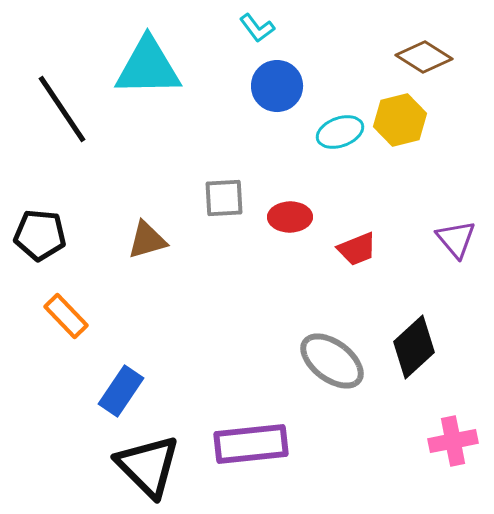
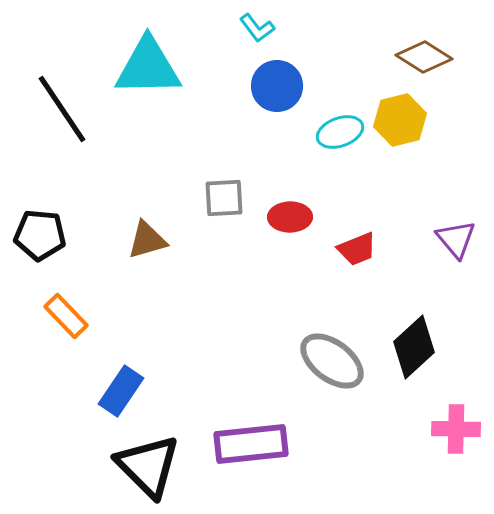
pink cross: moved 3 px right, 12 px up; rotated 12 degrees clockwise
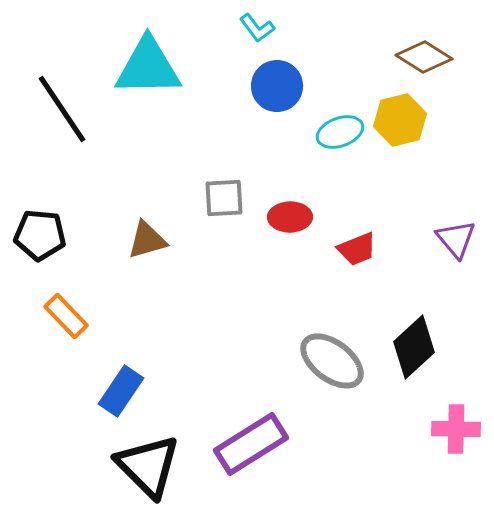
purple rectangle: rotated 26 degrees counterclockwise
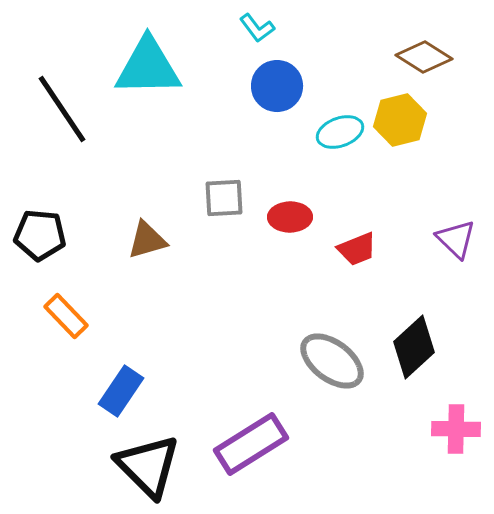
purple triangle: rotated 6 degrees counterclockwise
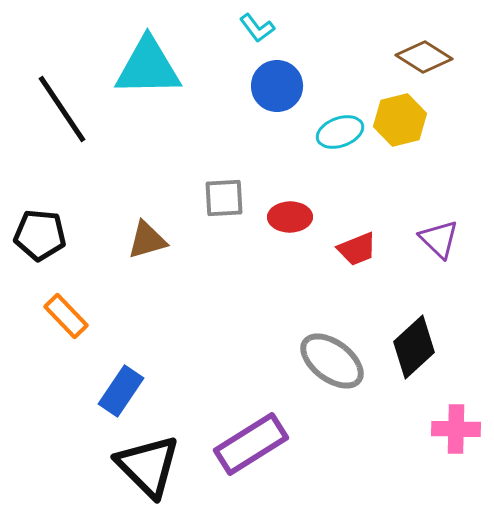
purple triangle: moved 17 px left
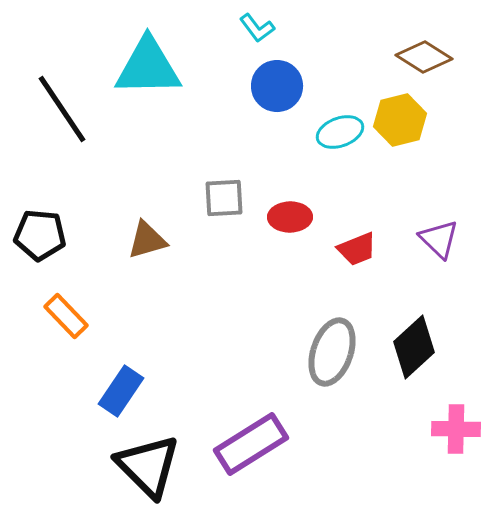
gray ellipse: moved 9 px up; rotated 72 degrees clockwise
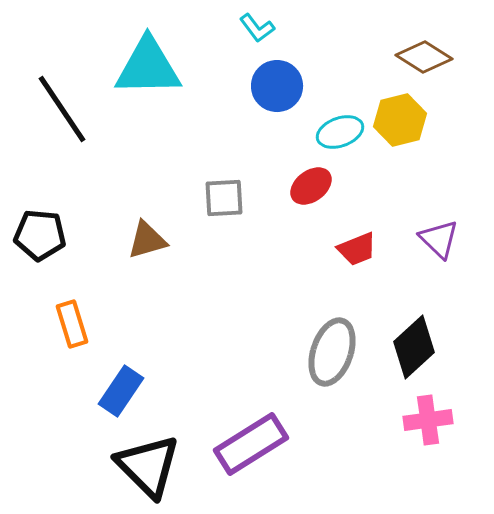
red ellipse: moved 21 px right, 31 px up; rotated 36 degrees counterclockwise
orange rectangle: moved 6 px right, 8 px down; rotated 27 degrees clockwise
pink cross: moved 28 px left, 9 px up; rotated 9 degrees counterclockwise
